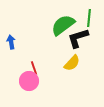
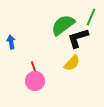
green line: moved 2 px right, 1 px up; rotated 18 degrees clockwise
pink circle: moved 6 px right
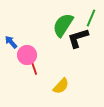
green line: moved 1 px down
green semicircle: rotated 20 degrees counterclockwise
blue arrow: rotated 32 degrees counterclockwise
yellow semicircle: moved 11 px left, 23 px down
pink circle: moved 8 px left, 26 px up
